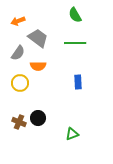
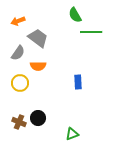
green line: moved 16 px right, 11 px up
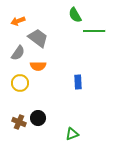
green line: moved 3 px right, 1 px up
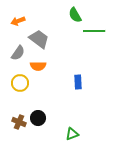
gray trapezoid: moved 1 px right, 1 px down
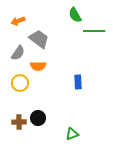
brown cross: rotated 24 degrees counterclockwise
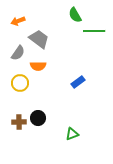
blue rectangle: rotated 56 degrees clockwise
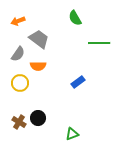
green semicircle: moved 3 px down
green line: moved 5 px right, 12 px down
gray semicircle: moved 1 px down
brown cross: rotated 32 degrees clockwise
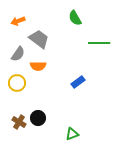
yellow circle: moved 3 px left
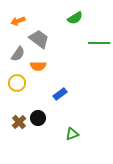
green semicircle: rotated 91 degrees counterclockwise
blue rectangle: moved 18 px left, 12 px down
brown cross: rotated 16 degrees clockwise
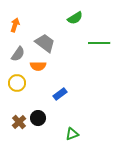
orange arrow: moved 3 px left, 4 px down; rotated 128 degrees clockwise
gray trapezoid: moved 6 px right, 4 px down
